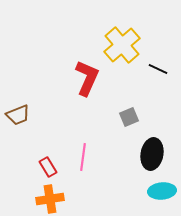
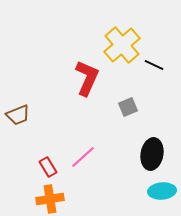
black line: moved 4 px left, 4 px up
gray square: moved 1 px left, 10 px up
pink line: rotated 40 degrees clockwise
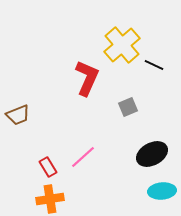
black ellipse: rotated 52 degrees clockwise
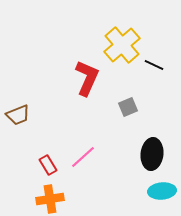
black ellipse: rotated 56 degrees counterclockwise
red rectangle: moved 2 px up
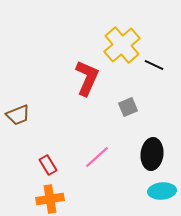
pink line: moved 14 px right
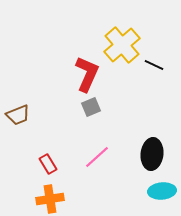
red L-shape: moved 4 px up
gray square: moved 37 px left
red rectangle: moved 1 px up
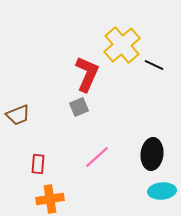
gray square: moved 12 px left
red rectangle: moved 10 px left; rotated 36 degrees clockwise
